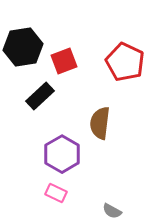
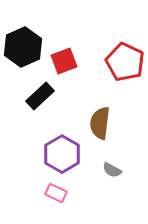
black hexagon: rotated 15 degrees counterclockwise
gray semicircle: moved 41 px up
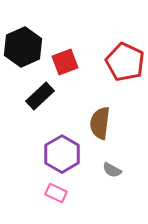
red square: moved 1 px right, 1 px down
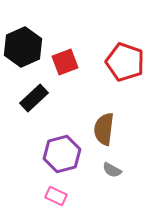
red pentagon: rotated 6 degrees counterclockwise
black rectangle: moved 6 px left, 2 px down
brown semicircle: moved 4 px right, 6 px down
purple hexagon: rotated 15 degrees clockwise
pink rectangle: moved 3 px down
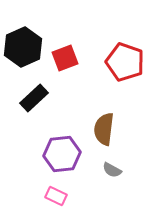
red square: moved 4 px up
purple hexagon: rotated 9 degrees clockwise
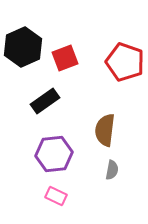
black rectangle: moved 11 px right, 3 px down; rotated 8 degrees clockwise
brown semicircle: moved 1 px right, 1 px down
purple hexagon: moved 8 px left
gray semicircle: rotated 108 degrees counterclockwise
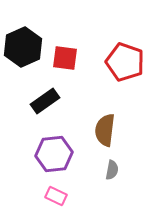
red square: rotated 28 degrees clockwise
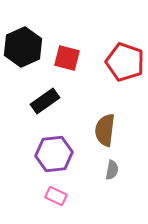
red square: moved 2 px right; rotated 8 degrees clockwise
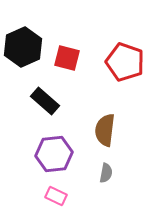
black rectangle: rotated 76 degrees clockwise
gray semicircle: moved 6 px left, 3 px down
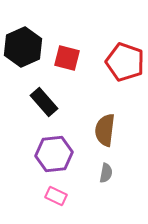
black rectangle: moved 1 px left, 1 px down; rotated 8 degrees clockwise
